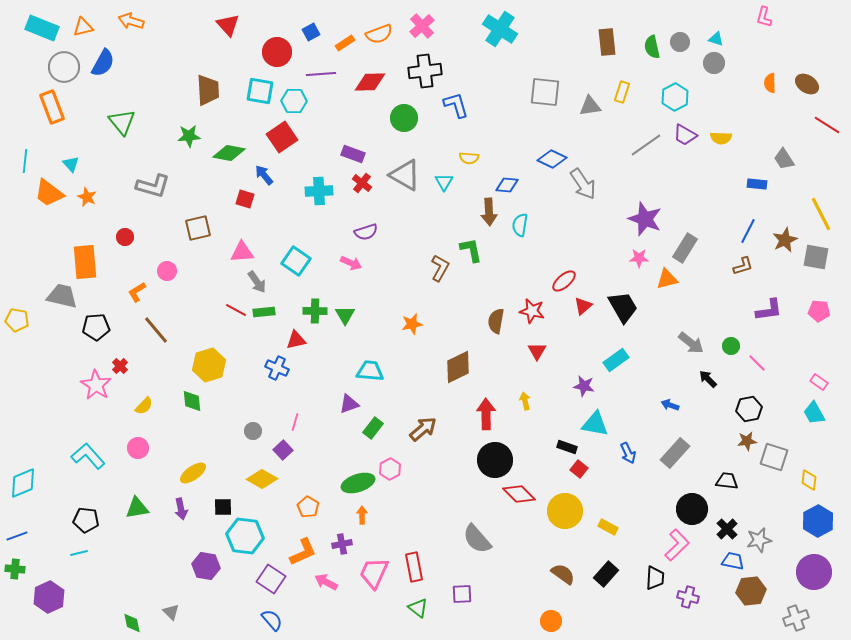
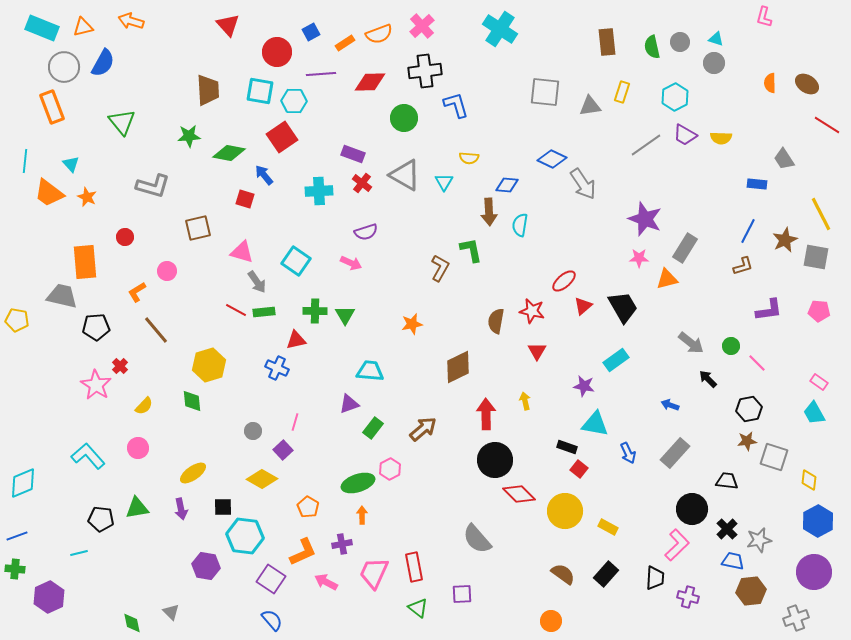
pink triangle at (242, 252): rotated 20 degrees clockwise
black pentagon at (86, 520): moved 15 px right, 1 px up
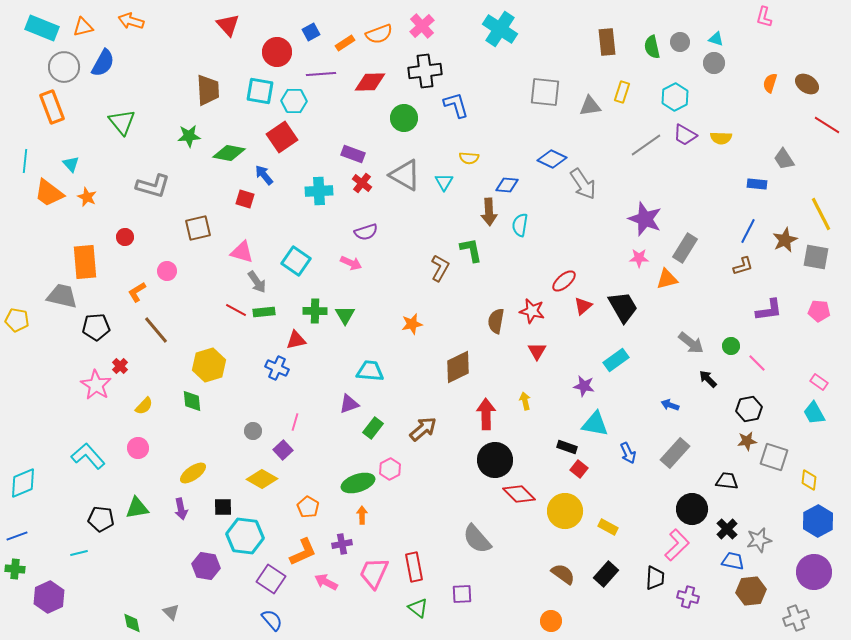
orange semicircle at (770, 83): rotated 18 degrees clockwise
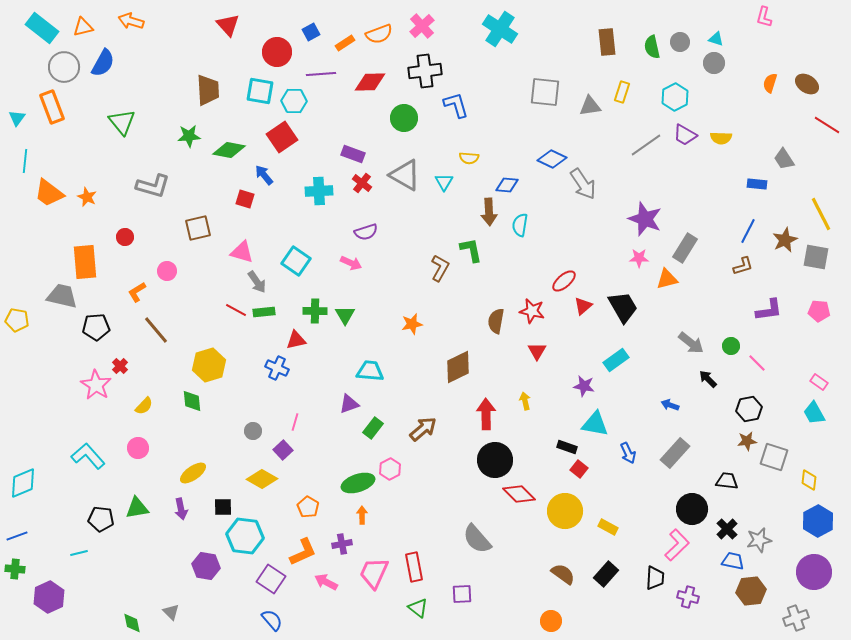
cyan rectangle at (42, 28): rotated 16 degrees clockwise
green diamond at (229, 153): moved 3 px up
cyan triangle at (71, 164): moved 54 px left, 46 px up; rotated 18 degrees clockwise
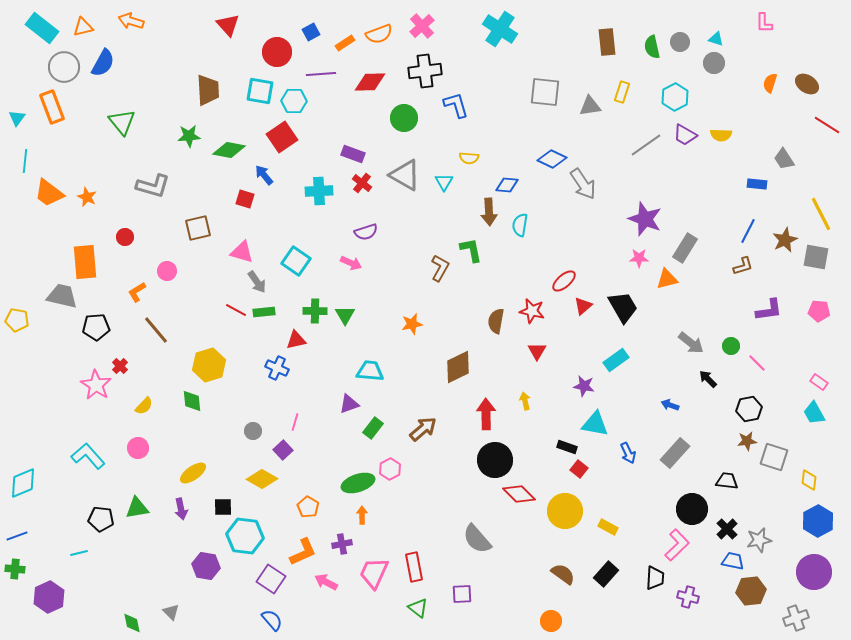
pink L-shape at (764, 17): moved 6 px down; rotated 15 degrees counterclockwise
yellow semicircle at (721, 138): moved 3 px up
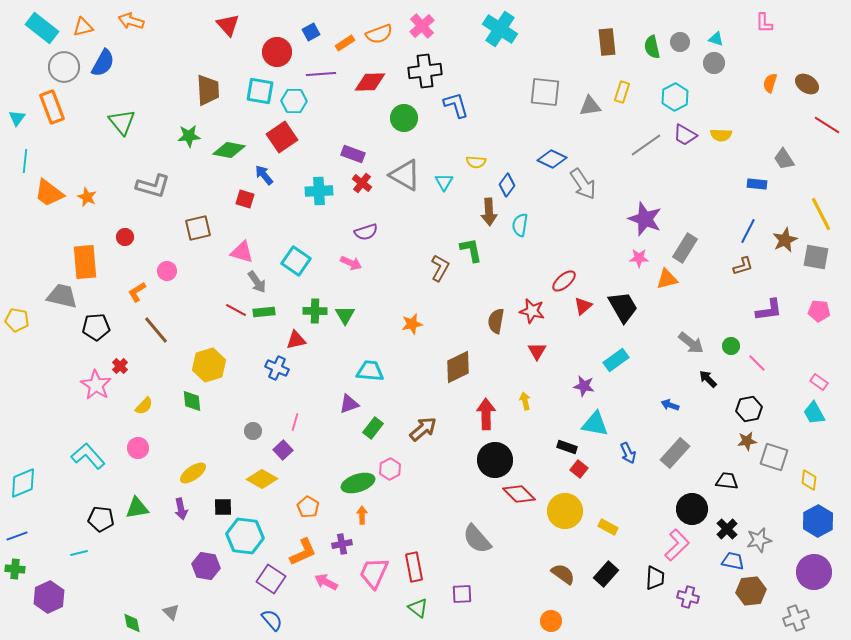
yellow semicircle at (469, 158): moved 7 px right, 4 px down
blue diamond at (507, 185): rotated 60 degrees counterclockwise
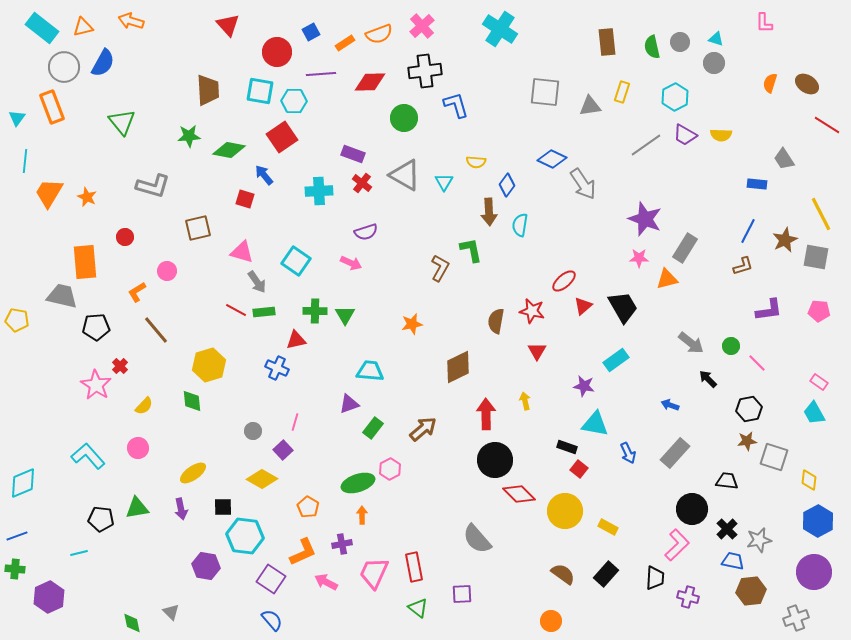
orange trapezoid at (49, 193): rotated 84 degrees clockwise
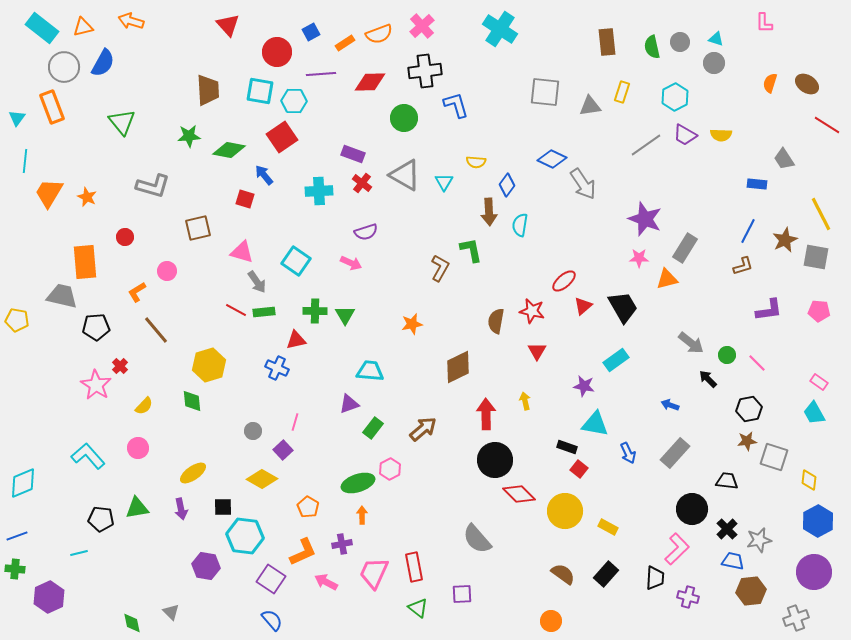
green circle at (731, 346): moved 4 px left, 9 px down
pink L-shape at (677, 545): moved 4 px down
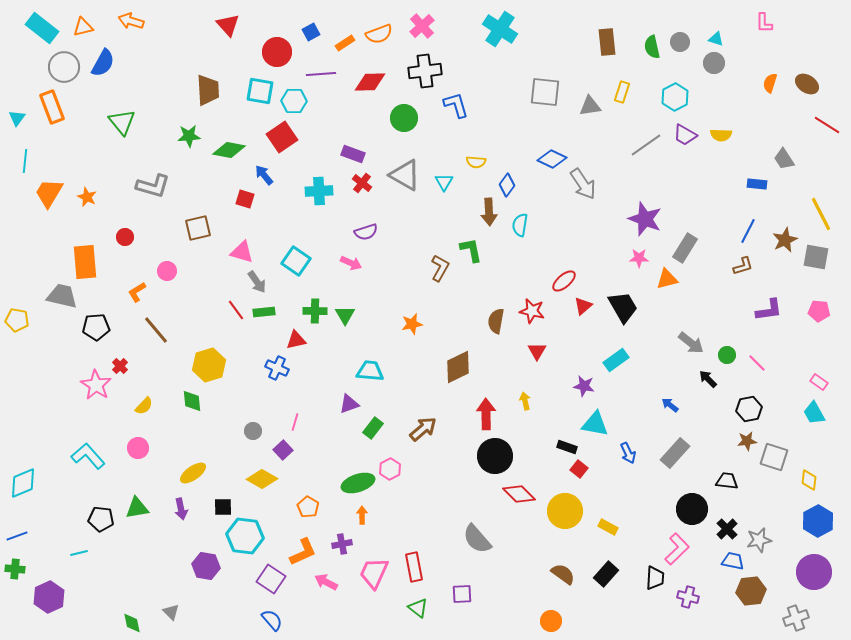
red line at (236, 310): rotated 25 degrees clockwise
blue arrow at (670, 405): rotated 18 degrees clockwise
black circle at (495, 460): moved 4 px up
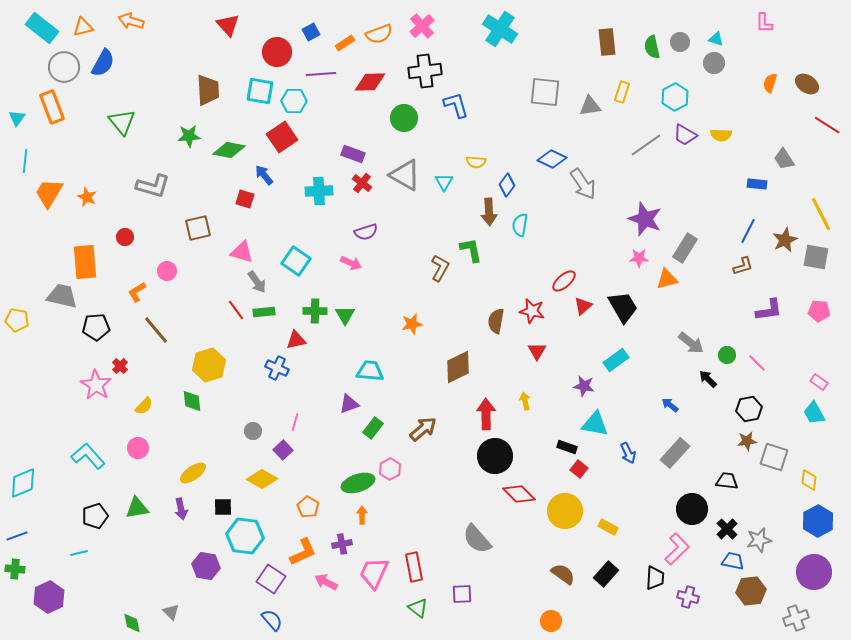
black pentagon at (101, 519): moved 6 px left, 3 px up; rotated 25 degrees counterclockwise
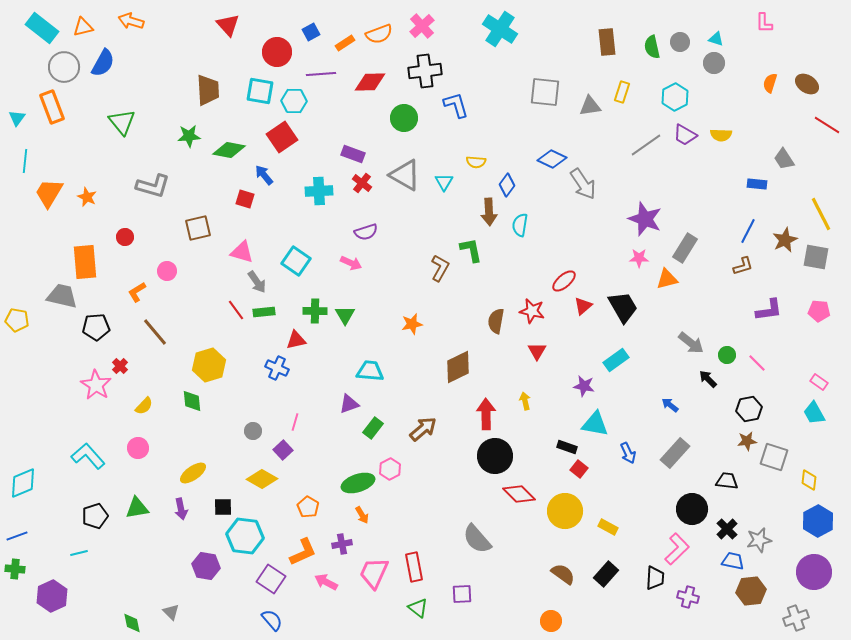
brown line at (156, 330): moved 1 px left, 2 px down
orange arrow at (362, 515): rotated 150 degrees clockwise
purple hexagon at (49, 597): moved 3 px right, 1 px up
